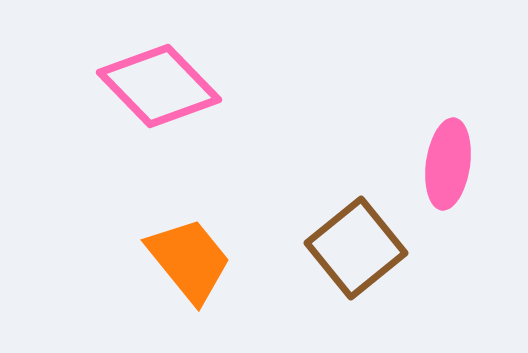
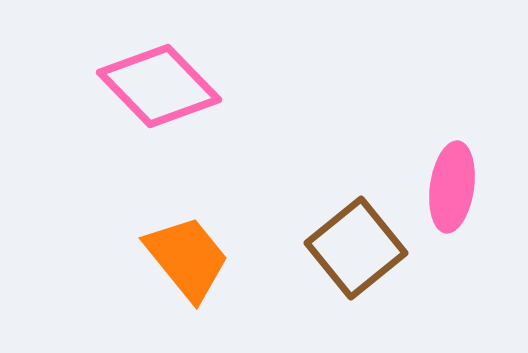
pink ellipse: moved 4 px right, 23 px down
orange trapezoid: moved 2 px left, 2 px up
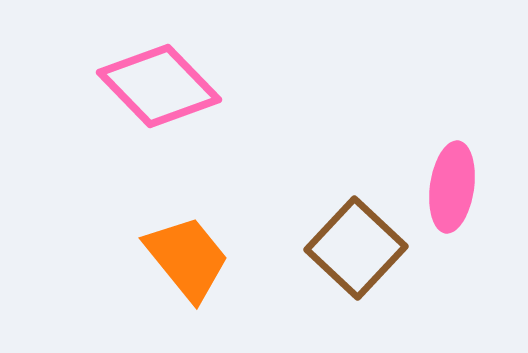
brown square: rotated 8 degrees counterclockwise
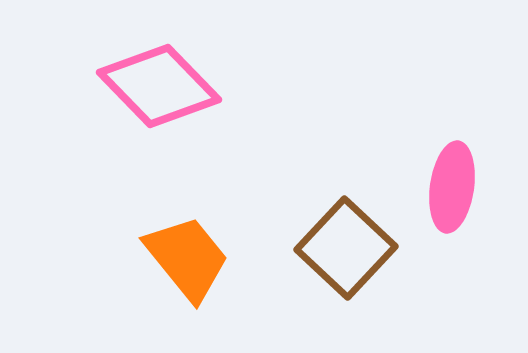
brown square: moved 10 px left
